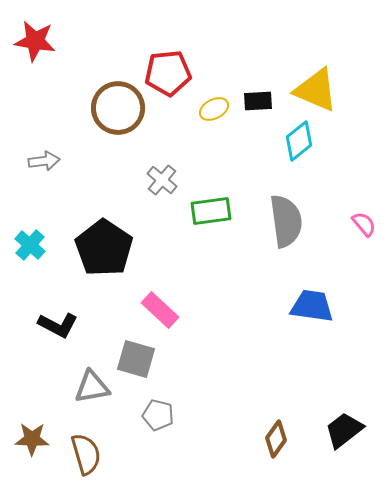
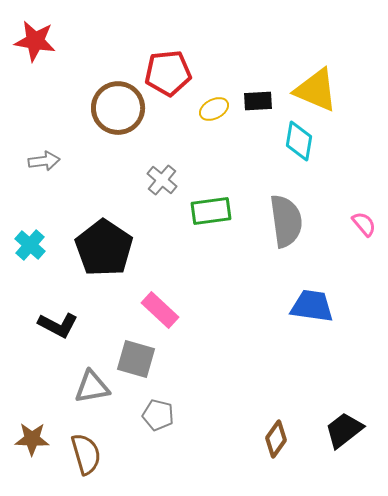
cyan diamond: rotated 42 degrees counterclockwise
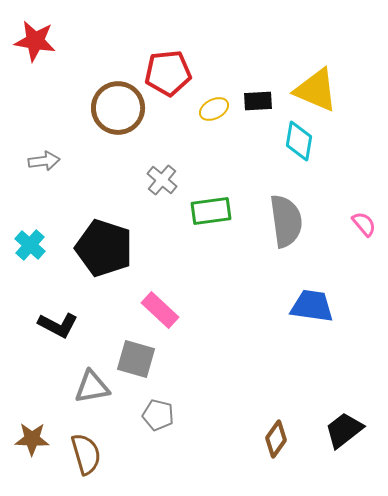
black pentagon: rotated 16 degrees counterclockwise
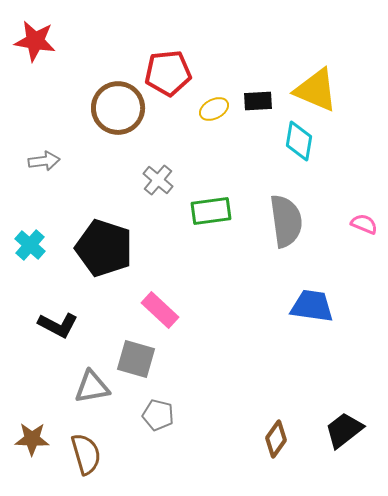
gray cross: moved 4 px left
pink semicircle: rotated 28 degrees counterclockwise
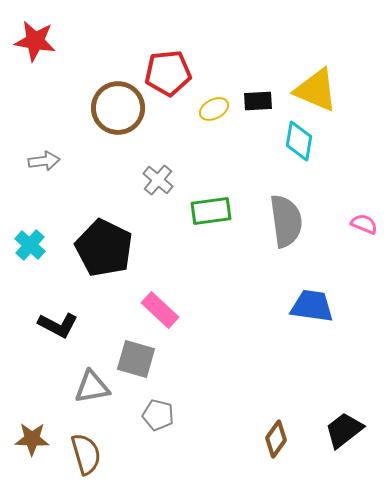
black pentagon: rotated 8 degrees clockwise
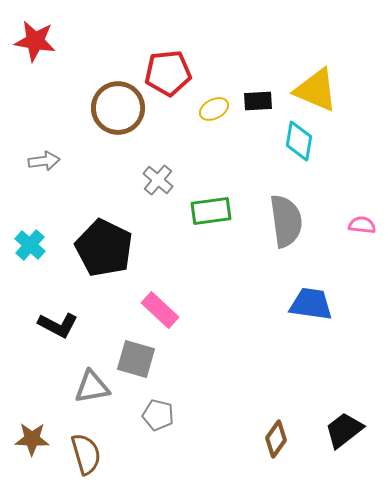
pink semicircle: moved 2 px left, 1 px down; rotated 16 degrees counterclockwise
blue trapezoid: moved 1 px left, 2 px up
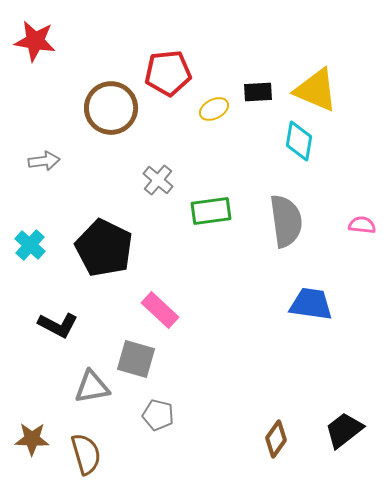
black rectangle: moved 9 px up
brown circle: moved 7 px left
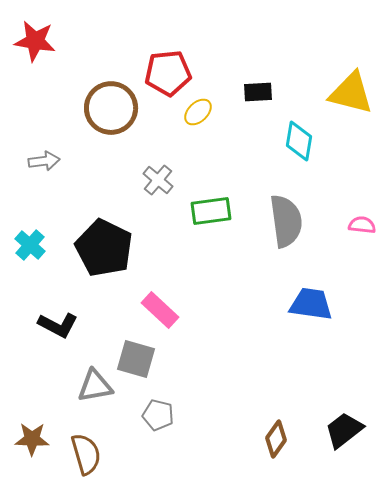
yellow triangle: moved 35 px right, 3 px down; rotated 9 degrees counterclockwise
yellow ellipse: moved 16 px left, 3 px down; rotated 16 degrees counterclockwise
gray triangle: moved 3 px right, 1 px up
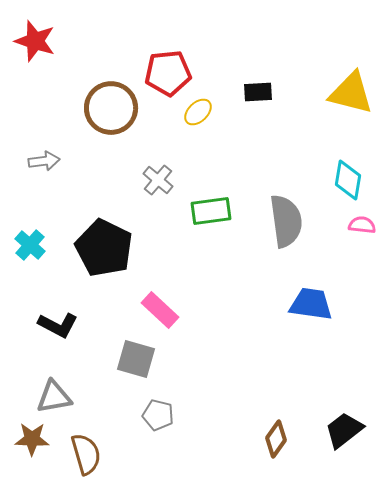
red star: rotated 9 degrees clockwise
cyan diamond: moved 49 px right, 39 px down
gray triangle: moved 41 px left, 11 px down
